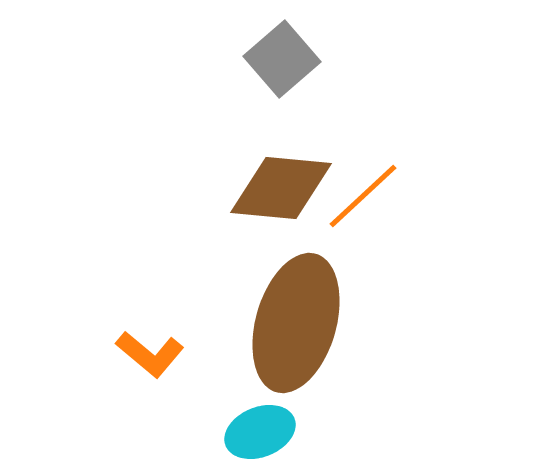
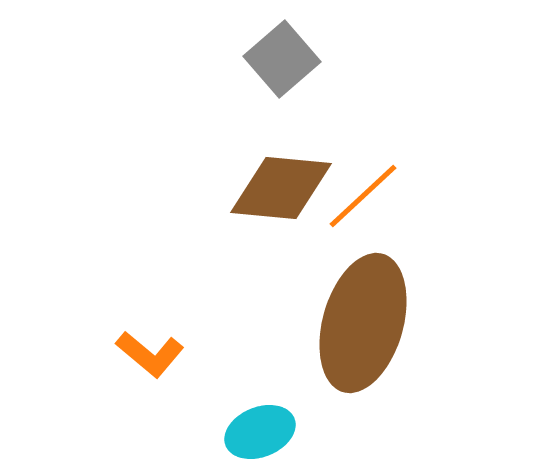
brown ellipse: moved 67 px right
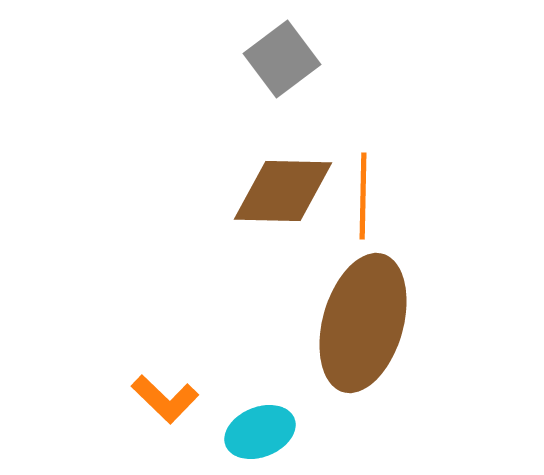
gray square: rotated 4 degrees clockwise
brown diamond: moved 2 px right, 3 px down; rotated 4 degrees counterclockwise
orange line: rotated 46 degrees counterclockwise
orange L-shape: moved 15 px right, 45 px down; rotated 4 degrees clockwise
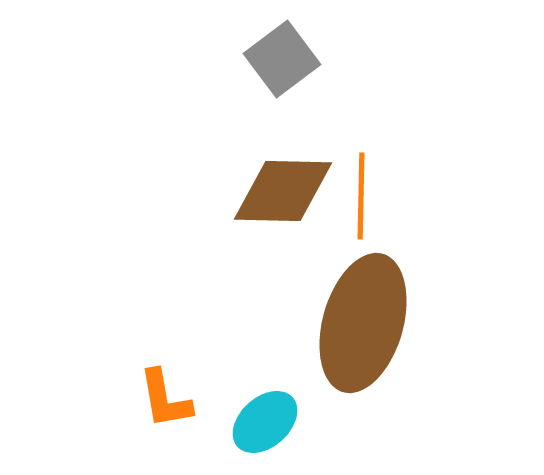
orange line: moved 2 px left
orange L-shape: rotated 36 degrees clockwise
cyan ellipse: moved 5 px right, 10 px up; rotated 20 degrees counterclockwise
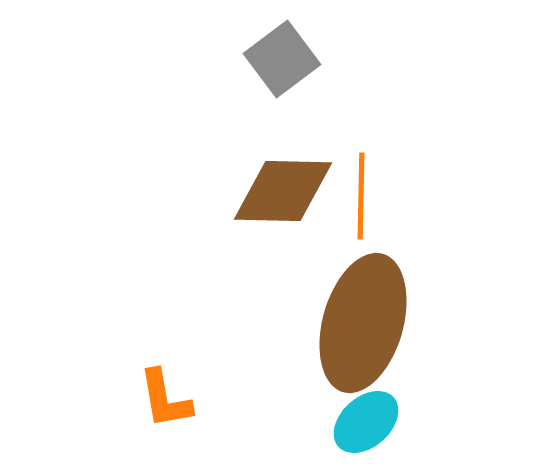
cyan ellipse: moved 101 px right
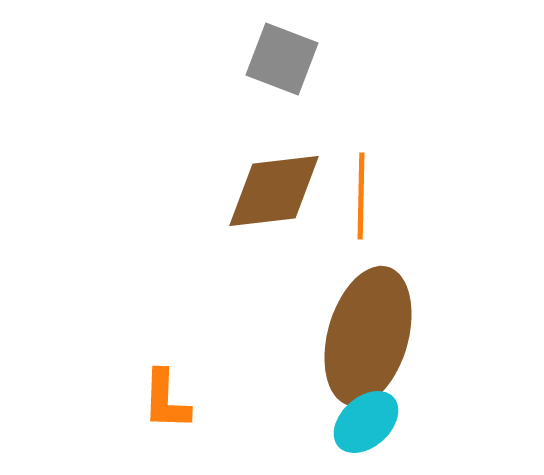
gray square: rotated 32 degrees counterclockwise
brown diamond: moved 9 px left; rotated 8 degrees counterclockwise
brown ellipse: moved 5 px right, 13 px down
orange L-shape: moved 1 px right, 1 px down; rotated 12 degrees clockwise
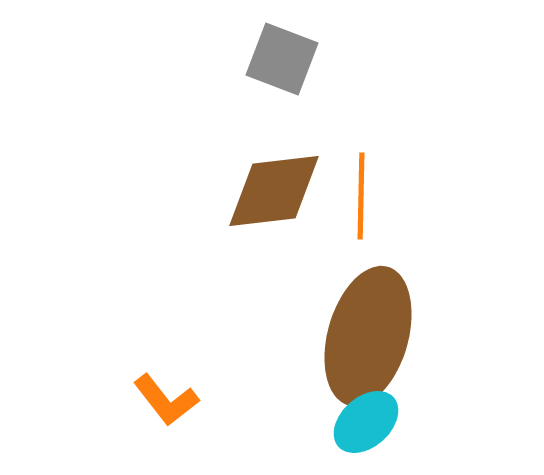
orange L-shape: rotated 40 degrees counterclockwise
